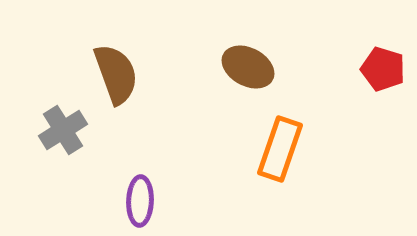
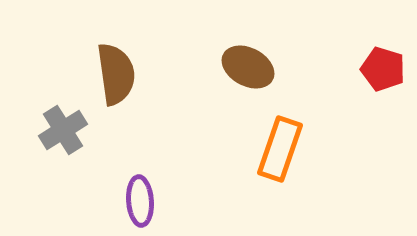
brown semicircle: rotated 12 degrees clockwise
purple ellipse: rotated 6 degrees counterclockwise
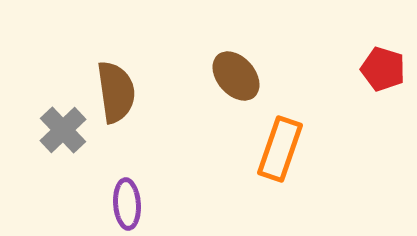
brown ellipse: moved 12 px left, 9 px down; rotated 21 degrees clockwise
brown semicircle: moved 18 px down
gray cross: rotated 12 degrees counterclockwise
purple ellipse: moved 13 px left, 3 px down
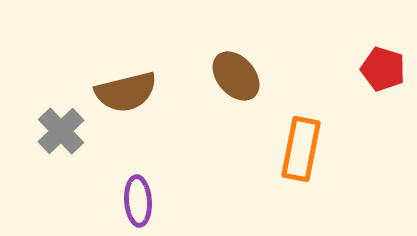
brown semicircle: moved 10 px right; rotated 84 degrees clockwise
gray cross: moved 2 px left, 1 px down
orange rectangle: moved 21 px right; rotated 8 degrees counterclockwise
purple ellipse: moved 11 px right, 3 px up
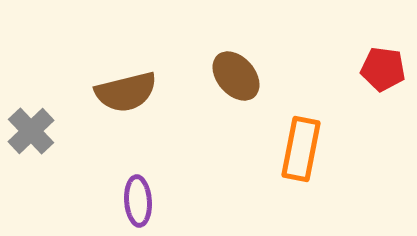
red pentagon: rotated 9 degrees counterclockwise
gray cross: moved 30 px left
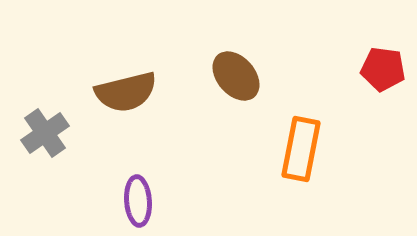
gray cross: moved 14 px right, 2 px down; rotated 9 degrees clockwise
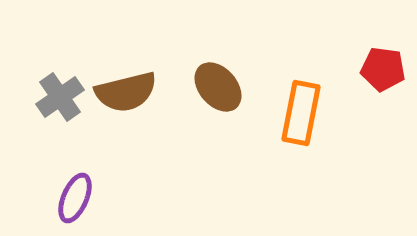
brown ellipse: moved 18 px left, 11 px down
gray cross: moved 15 px right, 36 px up
orange rectangle: moved 36 px up
purple ellipse: moved 63 px left, 3 px up; rotated 27 degrees clockwise
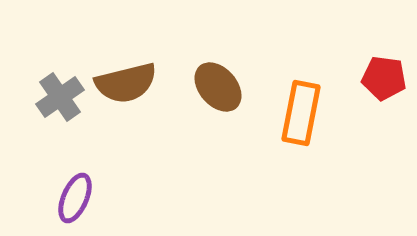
red pentagon: moved 1 px right, 9 px down
brown semicircle: moved 9 px up
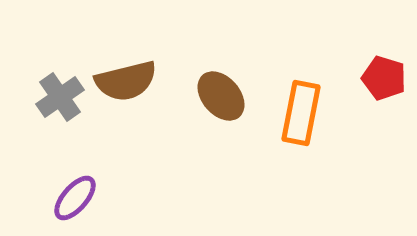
red pentagon: rotated 9 degrees clockwise
brown semicircle: moved 2 px up
brown ellipse: moved 3 px right, 9 px down
purple ellipse: rotated 18 degrees clockwise
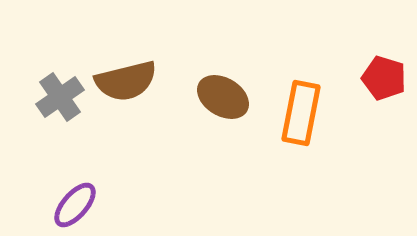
brown ellipse: moved 2 px right, 1 px down; rotated 18 degrees counterclockwise
purple ellipse: moved 7 px down
